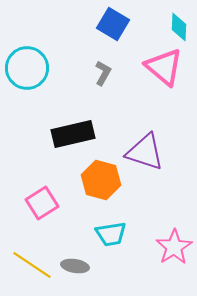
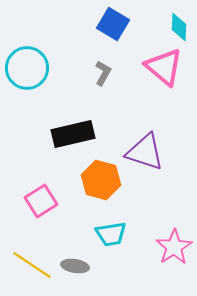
pink square: moved 1 px left, 2 px up
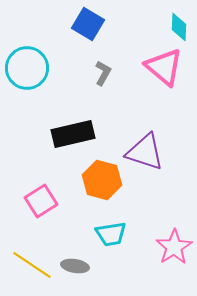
blue square: moved 25 px left
orange hexagon: moved 1 px right
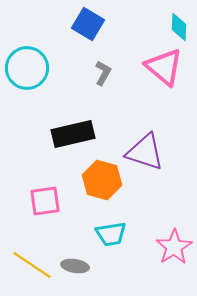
pink square: moved 4 px right; rotated 24 degrees clockwise
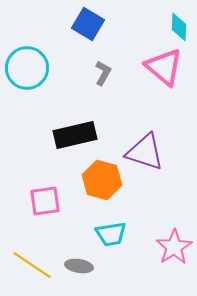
black rectangle: moved 2 px right, 1 px down
gray ellipse: moved 4 px right
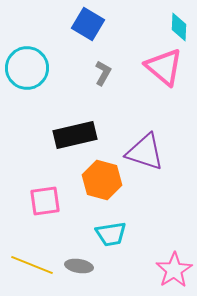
pink star: moved 23 px down
yellow line: rotated 12 degrees counterclockwise
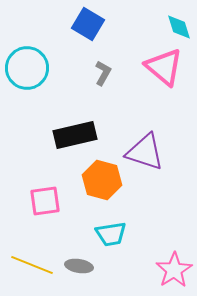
cyan diamond: rotated 20 degrees counterclockwise
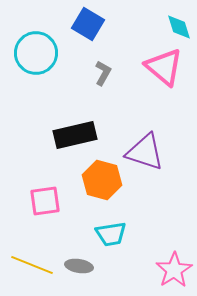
cyan circle: moved 9 px right, 15 px up
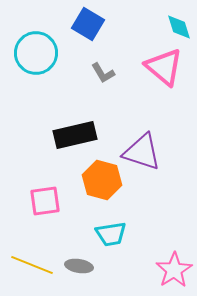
gray L-shape: rotated 120 degrees clockwise
purple triangle: moved 3 px left
